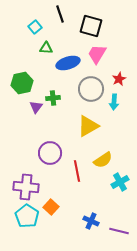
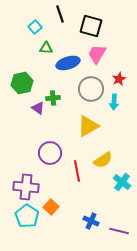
purple triangle: moved 2 px right, 1 px down; rotated 32 degrees counterclockwise
cyan cross: moved 2 px right; rotated 24 degrees counterclockwise
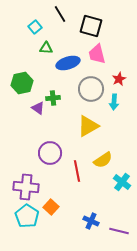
black line: rotated 12 degrees counterclockwise
pink trapezoid: rotated 45 degrees counterclockwise
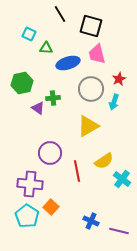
cyan square: moved 6 px left, 7 px down; rotated 24 degrees counterclockwise
cyan arrow: rotated 14 degrees clockwise
yellow semicircle: moved 1 px right, 1 px down
cyan cross: moved 3 px up
purple cross: moved 4 px right, 3 px up
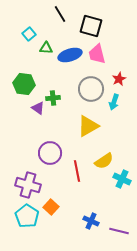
cyan square: rotated 24 degrees clockwise
blue ellipse: moved 2 px right, 8 px up
green hexagon: moved 2 px right, 1 px down; rotated 20 degrees clockwise
cyan cross: rotated 12 degrees counterclockwise
purple cross: moved 2 px left, 1 px down; rotated 10 degrees clockwise
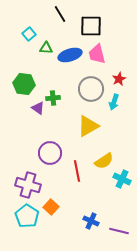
black square: rotated 15 degrees counterclockwise
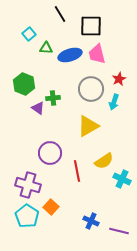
green hexagon: rotated 15 degrees clockwise
